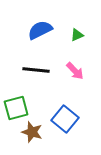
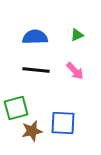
blue semicircle: moved 5 px left, 7 px down; rotated 25 degrees clockwise
blue square: moved 2 px left, 4 px down; rotated 36 degrees counterclockwise
brown star: moved 1 px up; rotated 30 degrees counterclockwise
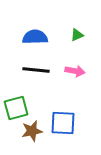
pink arrow: rotated 36 degrees counterclockwise
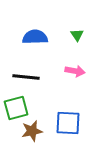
green triangle: rotated 40 degrees counterclockwise
black line: moved 10 px left, 7 px down
blue square: moved 5 px right
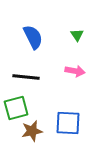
blue semicircle: moved 2 px left; rotated 65 degrees clockwise
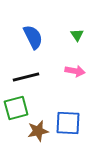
black line: rotated 20 degrees counterclockwise
brown star: moved 6 px right
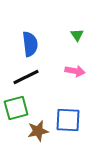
blue semicircle: moved 3 px left, 7 px down; rotated 20 degrees clockwise
black line: rotated 12 degrees counterclockwise
blue square: moved 3 px up
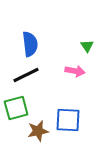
green triangle: moved 10 px right, 11 px down
black line: moved 2 px up
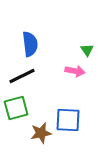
green triangle: moved 4 px down
black line: moved 4 px left, 1 px down
brown star: moved 3 px right, 2 px down
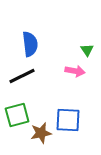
green square: moved 1 px right, 7 px down
